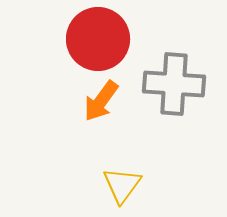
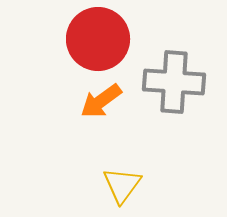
gray cross: moved 2 px up
orange arrow: rotated 18 degrees clockwise
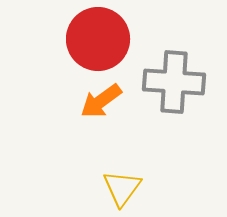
yellow triangle: moved 3 px down
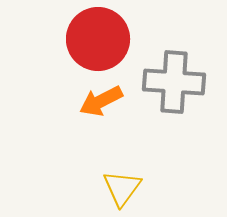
orange arrow: rotated 9 degrees clockwise
